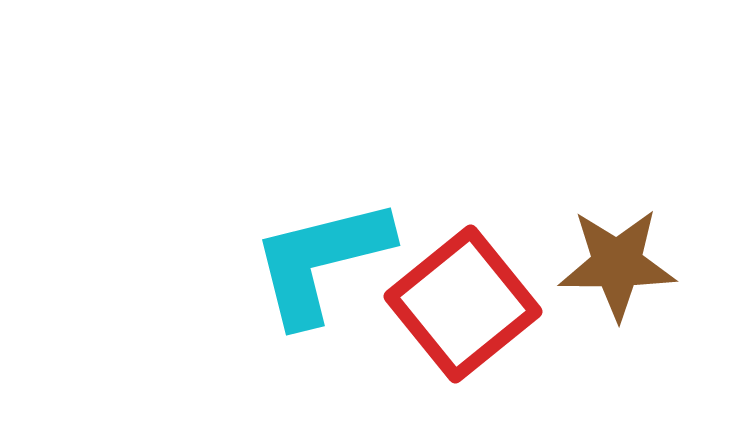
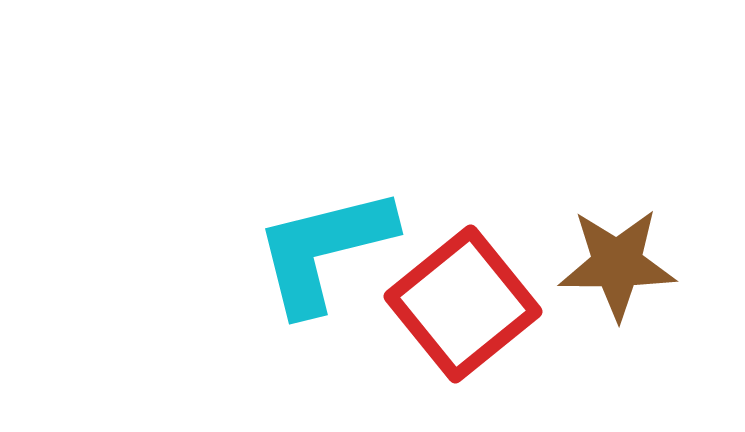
cyan L-shape: moved 3 px right, 11 px up
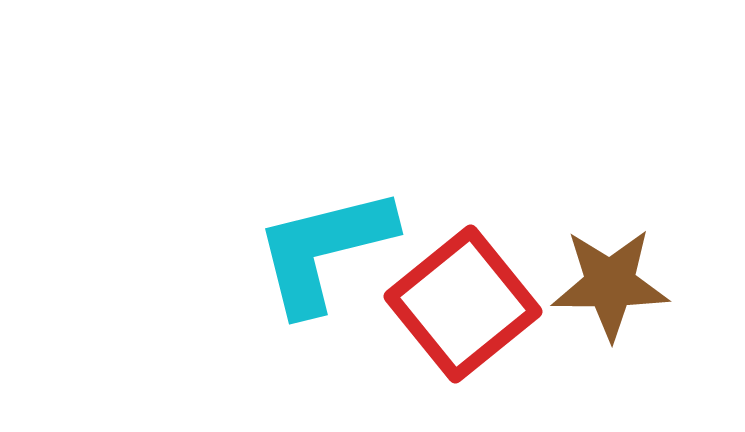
brown star: moved 7 px left, 20 px down
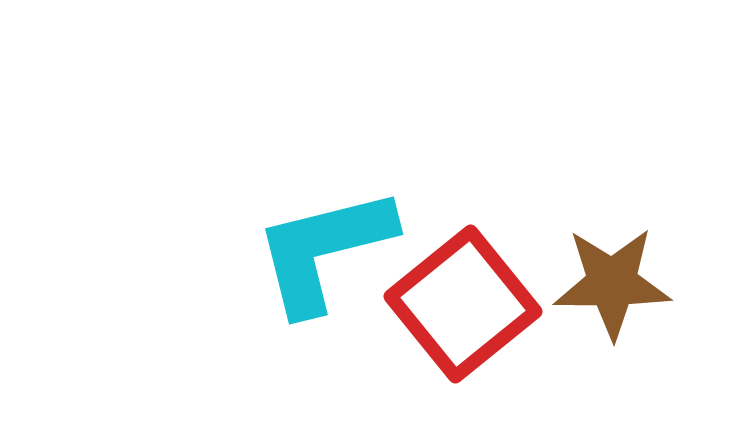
brown star: moved 2 px right, 1 px up
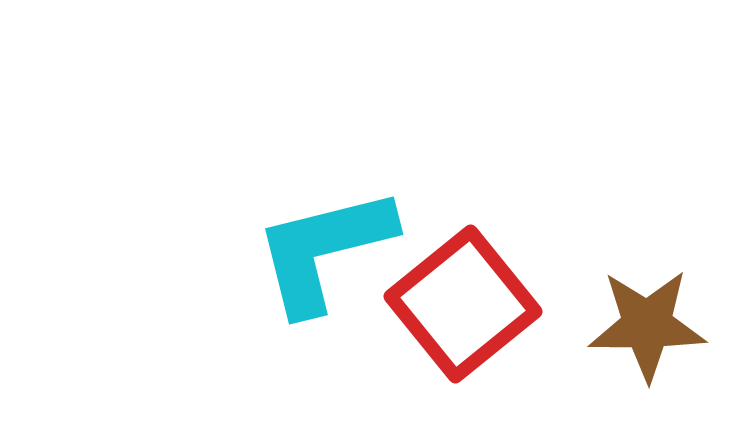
brown star: moved 35 px right, 42 px down
